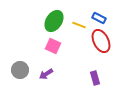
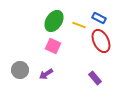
purple rectangle: rotated 24 degrees counterclockwise
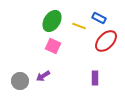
green ellipse: moved 2 px left
yellow line: moved 1 px down
red ellipse: moved 5 px right; rotated 70 degrees clockwise
gray circle: moved 11 px down
purple arrow: moved 3 px left, 2 px down
purple rectangle: rotated 40 degrees clockwise
